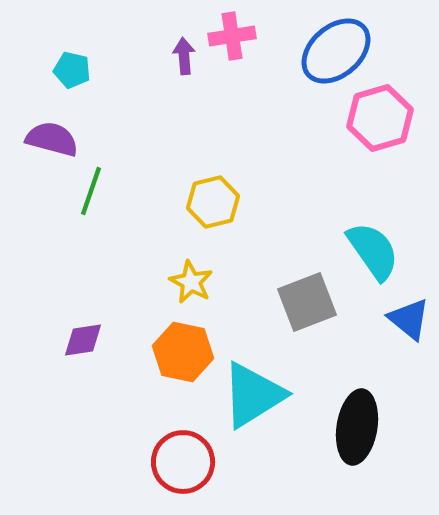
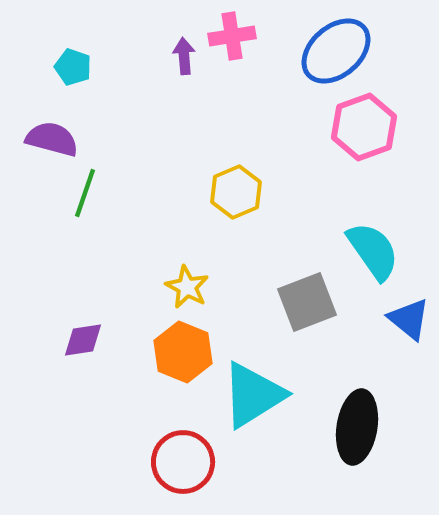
cyan pentagon: moved 1 px right, 3 px up; rotated 6 degrees clockwise
pink hexagon: moved 16 px left, 9 px down; rotated 4 degrees counterclockwise
green line: moved 6 px left, 2 px down
yellow hexagon: moved 23 px right, 10 px up; rotated 9 degrees counterclockwise
yellow star: moved 4 px left, 5 px down
orange hexagon: rotated 10 degrees clockwise
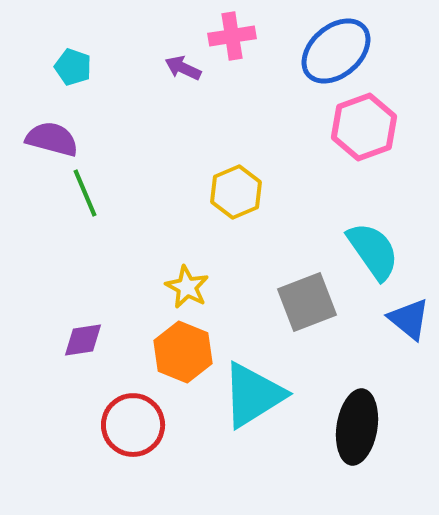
purple arrow: moved 1 px left, 12 px down; rotated 60 degrees counterclockwise
green line: rotated 42 degrees counterclockwise
red circle: moved 50 px left, 37 px up
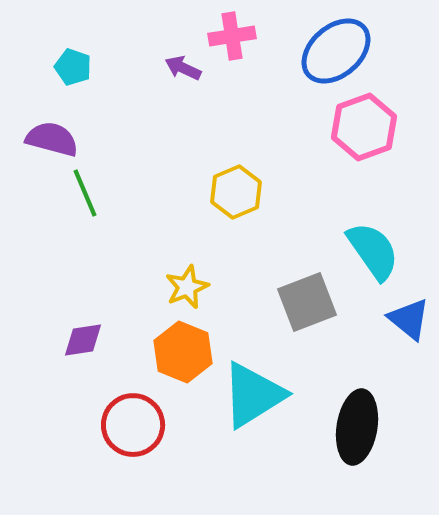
yellow star: rotated 21 degrees clockwise
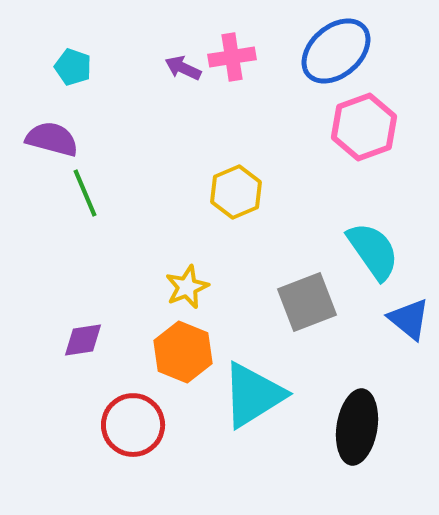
pink cross: moved 21 px down
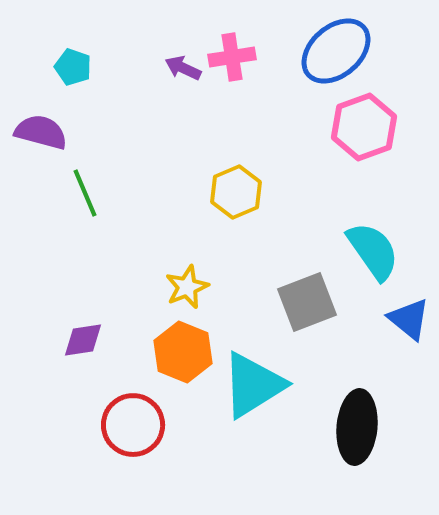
purple semicircle: moved 11 px left, 7 px up
cyan triangle: moved 10 px up
black ellipse: rotated 4 degrees counterclockwise
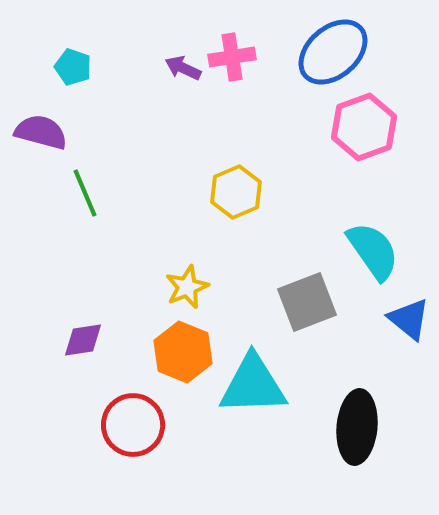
blue ellipse: moved 3 px left, 1 px down
cyan triangle: rotated 30 degrees clockwise
